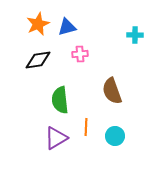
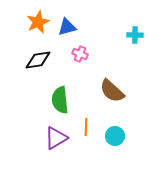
orange star: moved 2 px up
pink cross: rotated 28 degrees clockwise
brown semicircle: rotated 28 degrees counterclockwise
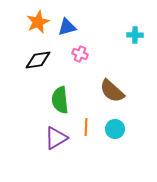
cyan circle: moved 7 px up
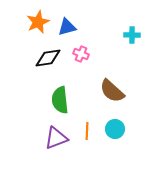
cyan cross: moved 3 px left
pink cross: moved 1 px right
black diamond: moved 10 px right, 2 px up
orange line: moved 1 px right, 4 px down
purple triangle: rotated 10 degrees clockwise
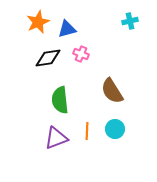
blue triangle: moved 2 px down
cyan cross: moved 2 px left, 14 px up; rotated 14 degrees counterclockwise
brown semicircle: rotated 16 degrees clockwise
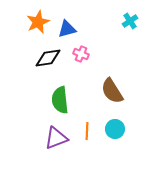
cyan cross: rotated 21 degrees counterclockwise
